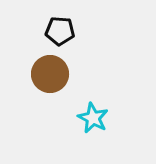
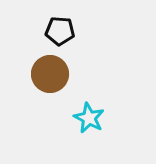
cyan star: moved 4 px left
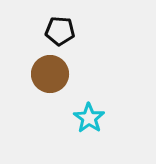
cyan star: rotated 8 degrees clockwise
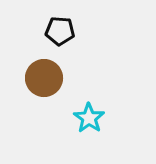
brown circle: moved 6 px left, 4 px down
